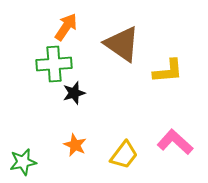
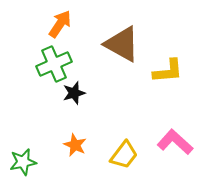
orange arrow: moved 6 px left, 3 px up
brown triangle: rotated 6 degrees counterclockwise
green cross: rotated 20 degrees counterclockwise
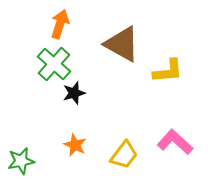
orange arrow: rotated 16 degrees counterclockwise
green cross: rotated 24 degrees counterclockwise
green star: moved 2 px left, 1 px up
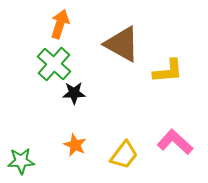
black star: rotated 15 degrees clockwise
green star: rotated 8 degrees clockwise
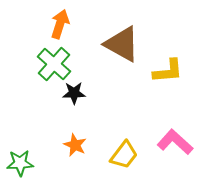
green star: moved 1 px left, 2 px down
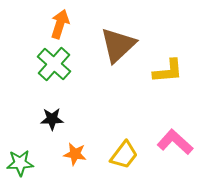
brown triangle: moved 4 px left, 1 px down; rotated 48 degrees clockwise
black star: moved 22 px left, 26 px down
orange star: moved 9 px down; rotated 15 degrees counterclockwise
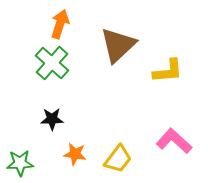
green cross: moved 2 px left, 1 px up
pink L-shape: moved 1 px left, 1 px up
yellow trapezoid: moved 6 px left, 4 px down
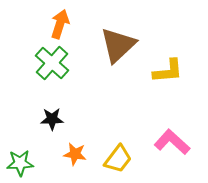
pink L-shape: moved 2 px left, 1 px down
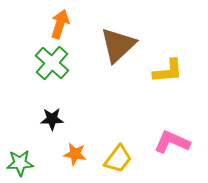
pink L-shape: rotated 18 degrees counterclockwise
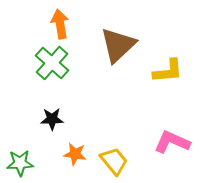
orange arrow: rotated 28 degrees counterclockwise
yellow trapezoid: moved 4 px left, 2 px down; rotated 76 degrees counterclockwise
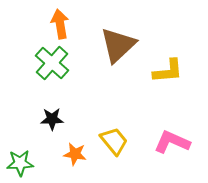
yellow trapezoid: moved 20 px up
